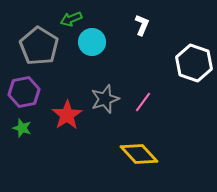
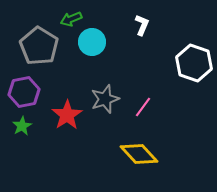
pink line: moved 5 px down
green star: moved 2 px up; rotated 24 degrees clockwise
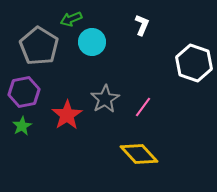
gray star: rotated 12 degrees counterclockwise
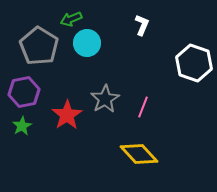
cyan circle: moved 5 px left, 1 px down
pink line: rotated 15 degrees counterclockwise
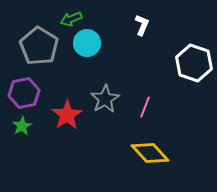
purple hexagon: moved 1 px down
pink line: moved 2 px right
yellow diamond: moved 11 px right, 1 px up
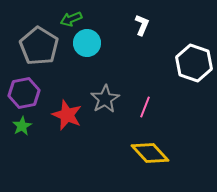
red star: rotated 16 degrees counterclockwise
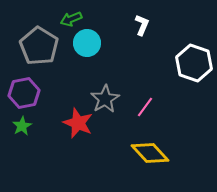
pink line: rotated 15 degrees clockwise
red star: moved 11 px right, 8 px down
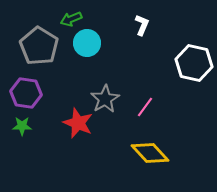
white hexagon: rotated 6 degrees counterclockwise
purple hexagon: moved 2 px right; rotated 20 degrees clockwise
green star: rotated 30 degrees clockwise
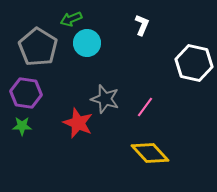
gray pentagon: moved 1 px left, 1 px down
gray star: rotated 24 degrees counterclockwise
